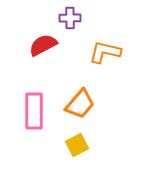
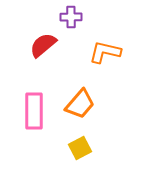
purple cross: moved 1 px right, 1 px up
red semicircle: rotated 12 degrees counterclockwise
yellow square: moved 3 px right, 3 px down
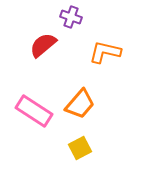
purple cross: rotated 20 degrees clockwise
pink rectangle: rotated 57 degrees counterclockwise
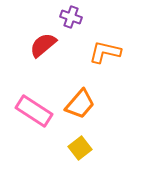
yellow square: rotated 10 degrees counterclockwise
